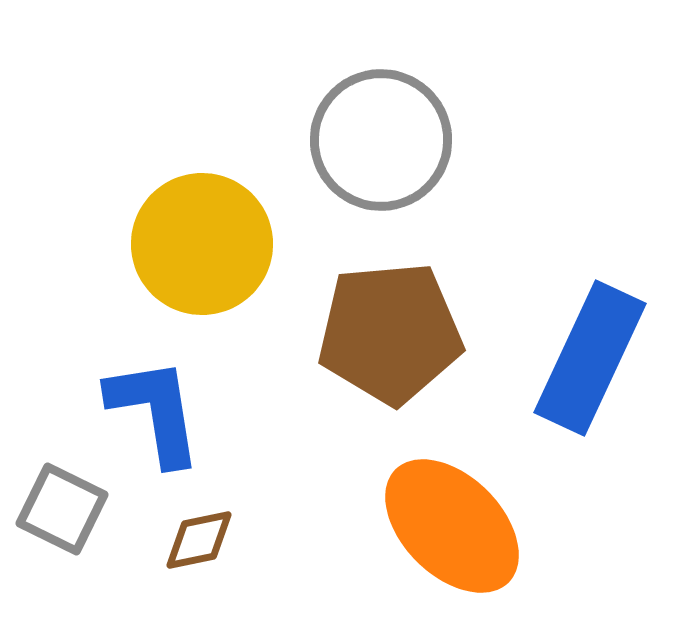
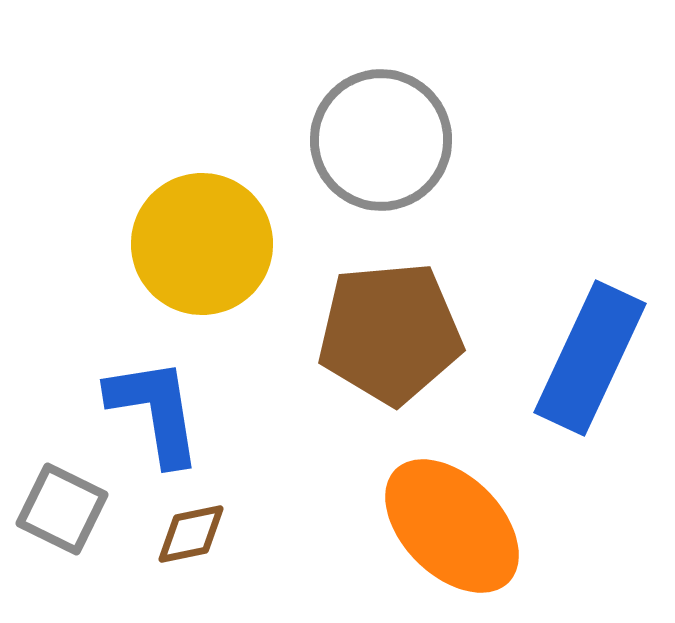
brown diamond: moved 8 px left, 6 px up
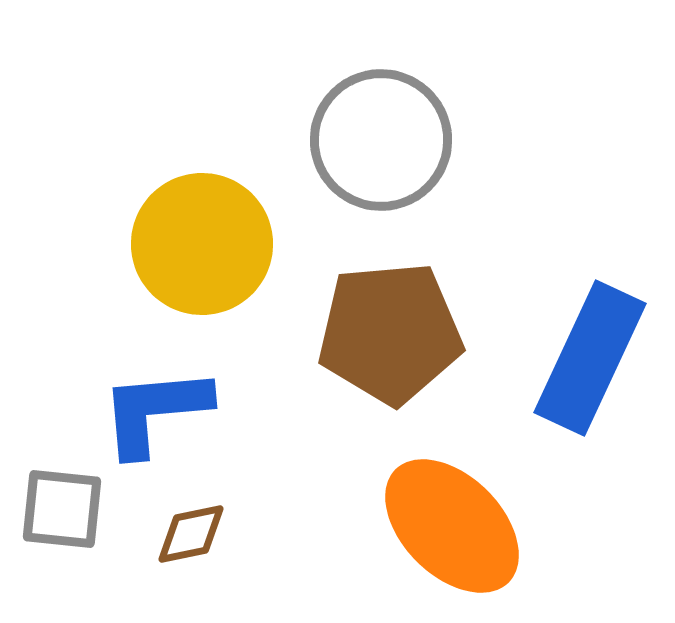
blue L-shape: rotated 86 degrees counterclockwise
gray square: rotated 20 degrees counterclockwise
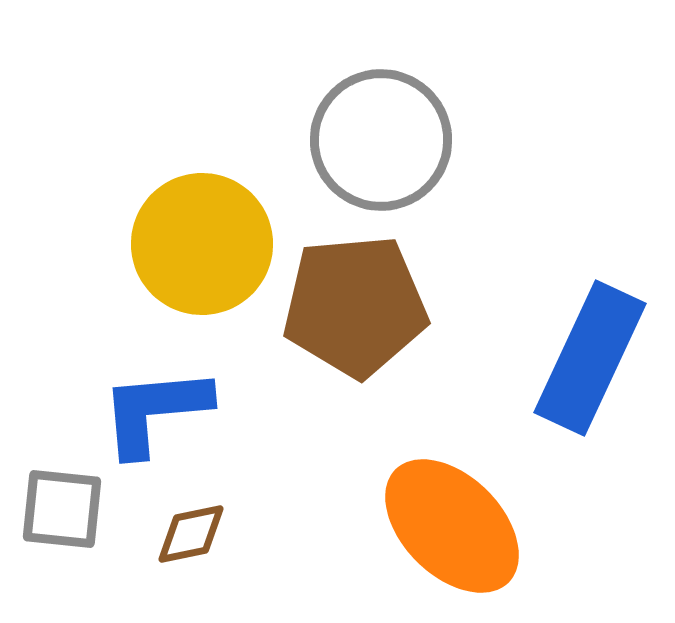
brown pentagon: moved 35 px left, 27 px up
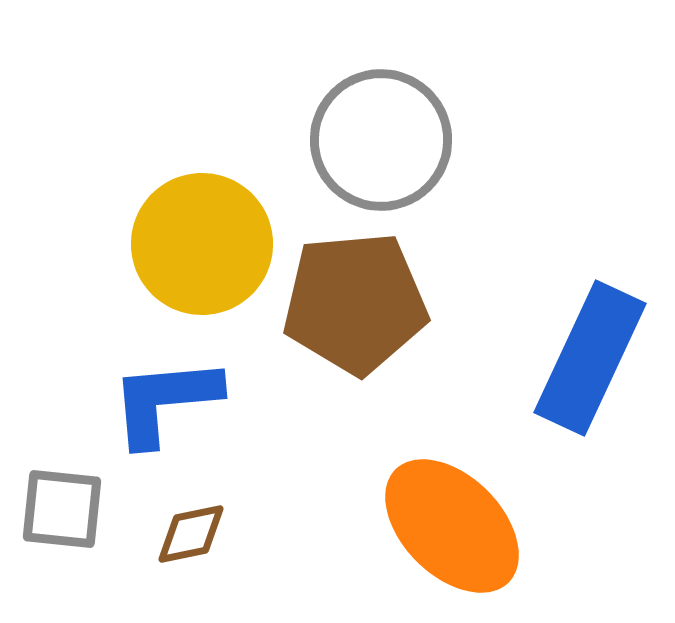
brown pentagon: moved 3 px up
blue L-shape: moved 10 px right, 10 px up
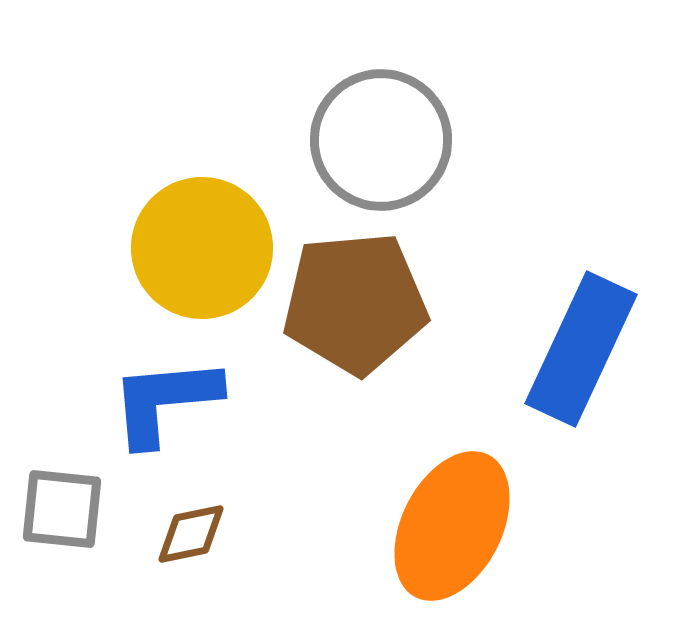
yellow circle: moved 4 px down
blue rectangle: moved 9 px left, 9 px up
orange ellipse: rotated 72 degrees clockwise
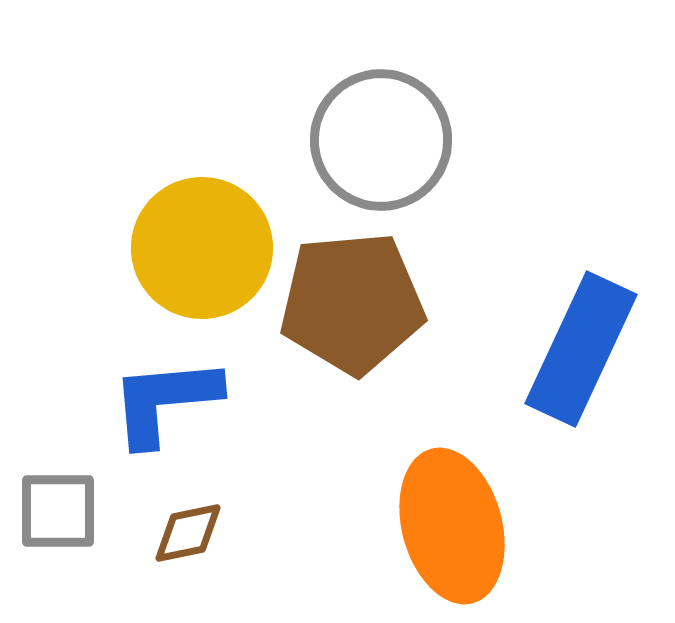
brown pentagon: moved 3 px left
gray square: moved 4 px left, 2 px down; rotated 6 degrees counterclockwise
orange ellipse: rotated 42 degrees counterclockwise
brown diamond: moved 3 px left, 1 px up
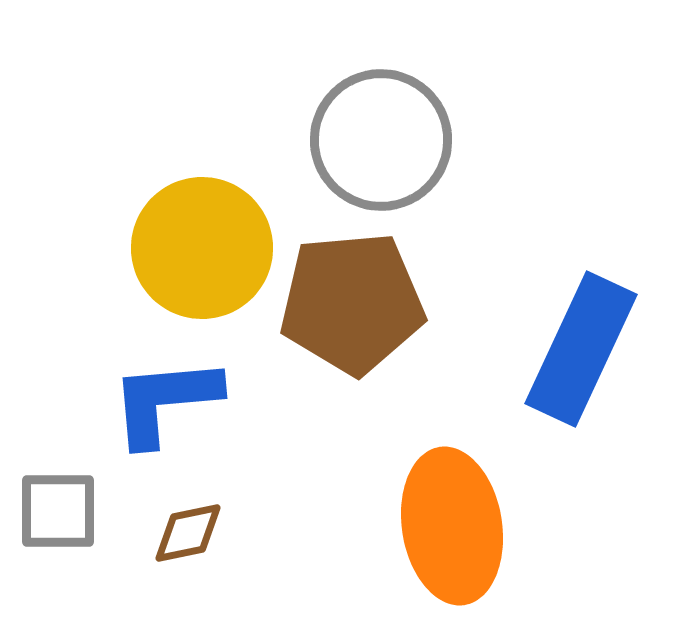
orange ellipse: rotated 6 degrees clockwise
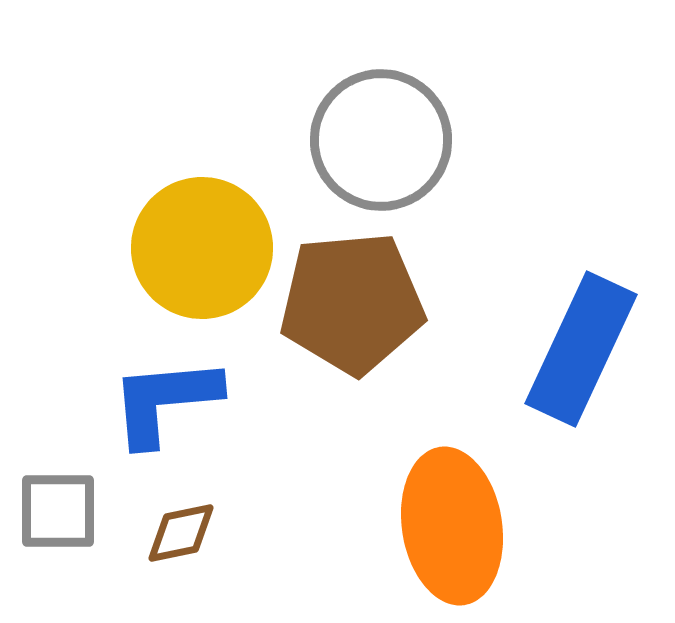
brown diamond: moved 7 px left
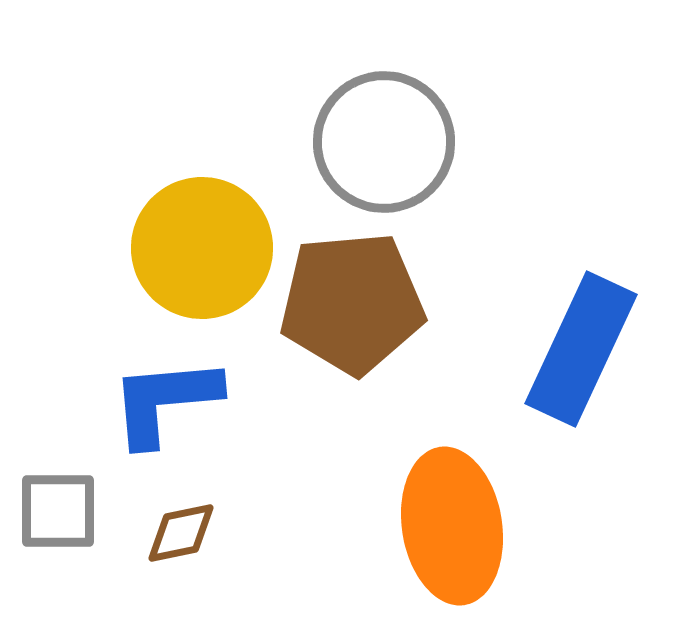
gray circle: moved 3 px right, 2 px down
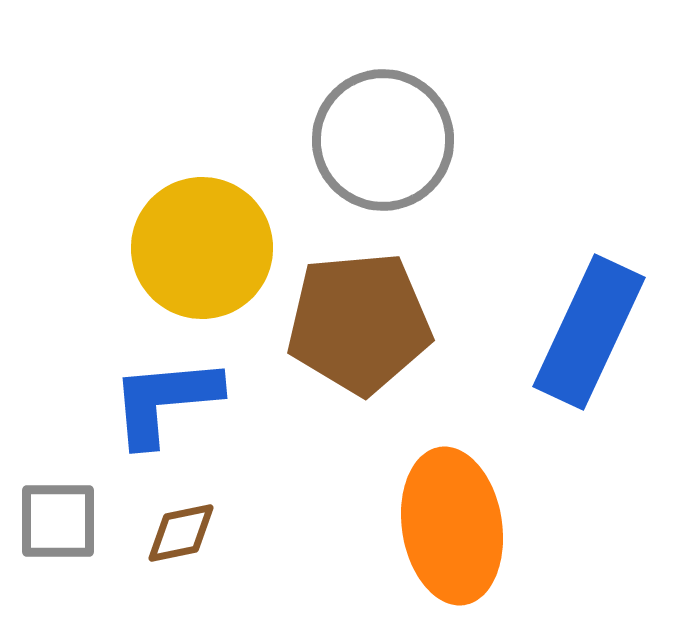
gray circle: moved 1 px left, 2 px up
brown pentagon: moved 7 px right, 20 px down
blue rectangle: moved 8 px right, 17 px up
gray square: moved 10 px down
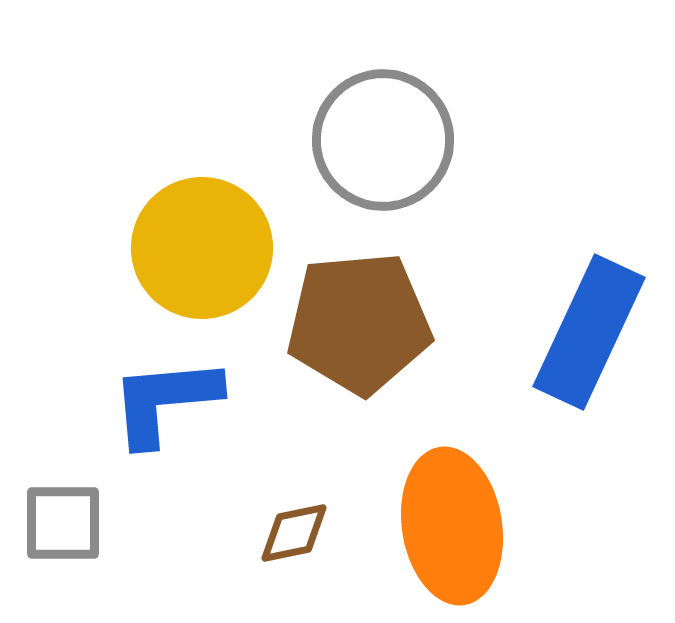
gray square: moved 5 px right, 2 px down
brown diamond: moved 113 px right
